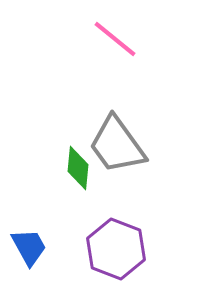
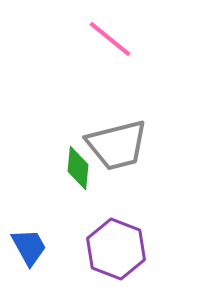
pink line: moved 5 px left
gray trapezoid: rotated 68 degrees counterclockwise
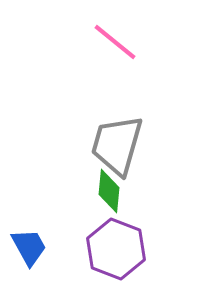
pink line: moved 5 px right, 3 px down
gray trapezoid: rotated 120 degrees clockwise
green diamond: moved 31 px right, 23 px down
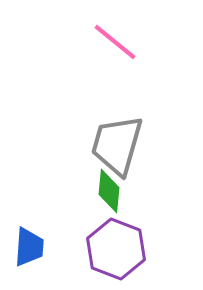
blue trapezoid: rotated 33 degrees clockwise
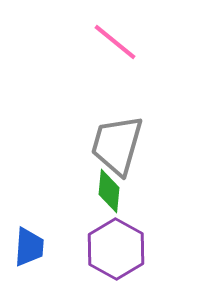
purple hexagon: rotated 8 degrees clockwise
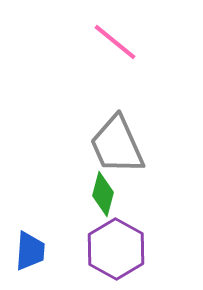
gray trapezoid: rotated 40 degrees counterclockwise
green diamond: moved 6 px left, 3 px down; rotated 9 degrees clockwise
blue trapezoid: moved 1 px right, 4 px down
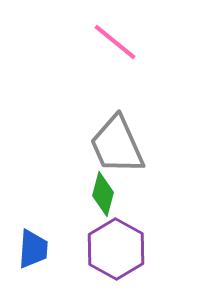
blue trapezoid: moved 3 px right, 2 px up
